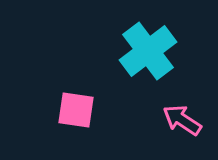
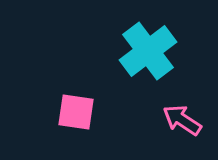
pink square: moved 2 px down
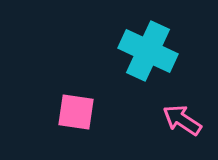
cyan cross: rotated 28 degrees counterclockwise
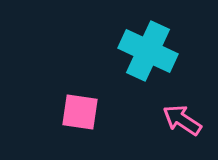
pink square: moved 4 px right
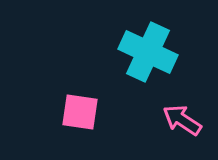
cyan cross: moved 1 px down
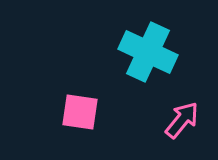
pink arrow: rotated 96 degrees clockwise
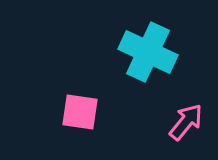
pink arrow: moved 4 px right, 2 px down
